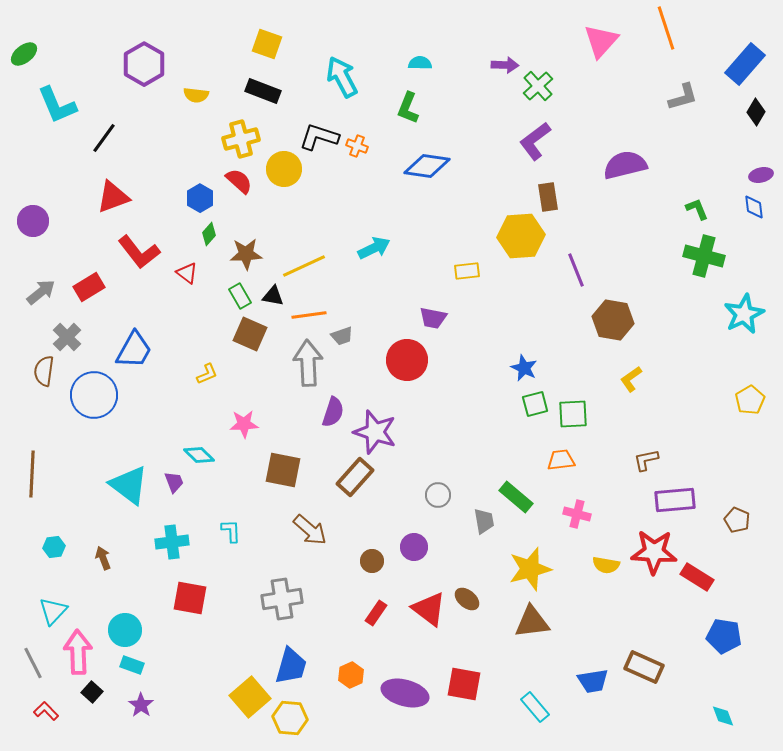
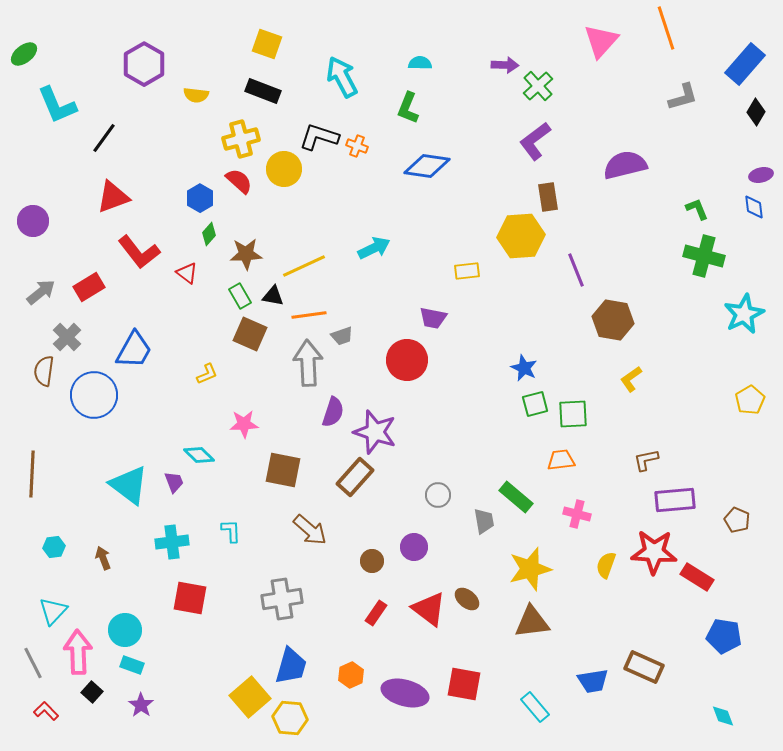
yellow semicircle at (606, 565): rotated 100 degrees clockwise
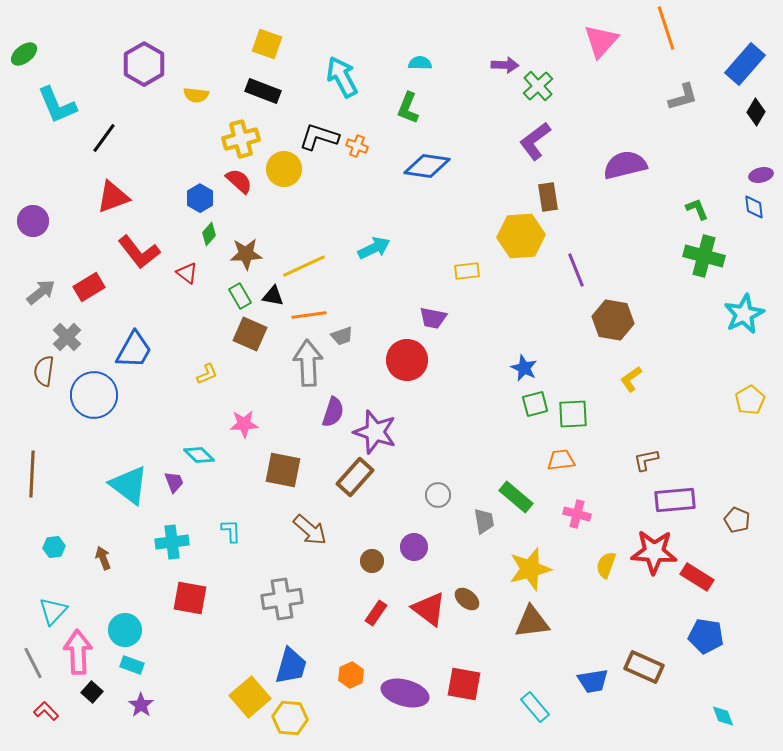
blue pentagon at (724, 636): moved 18 px left
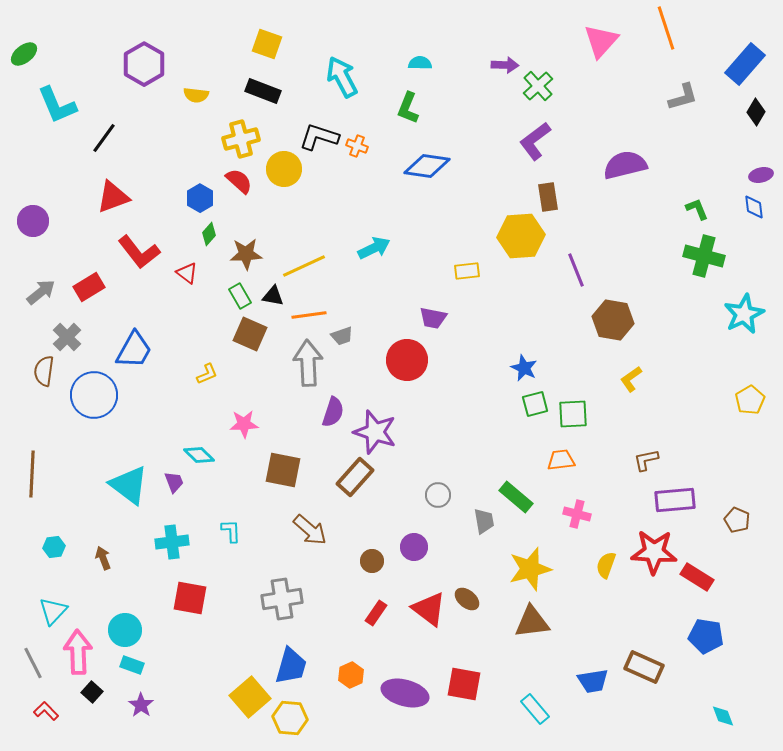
cyan rectangle at (535, 707): moved 2 px down
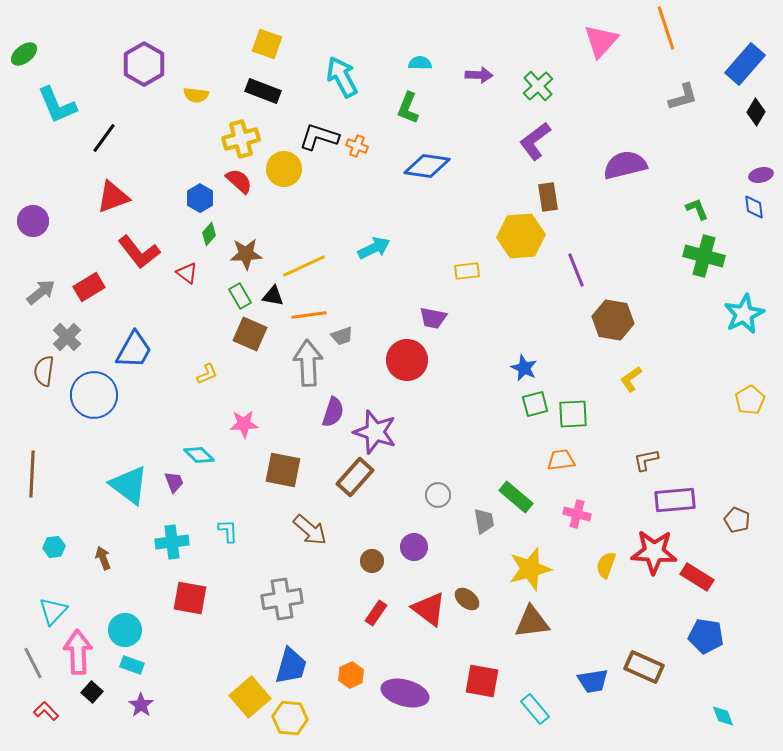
purple arrow at (505, 65): moved 26 px left, 10 px down
cyan L-shape at (231, 531): moved 3 px left
red square at (464, 684): moved 18 px right, 3 px up
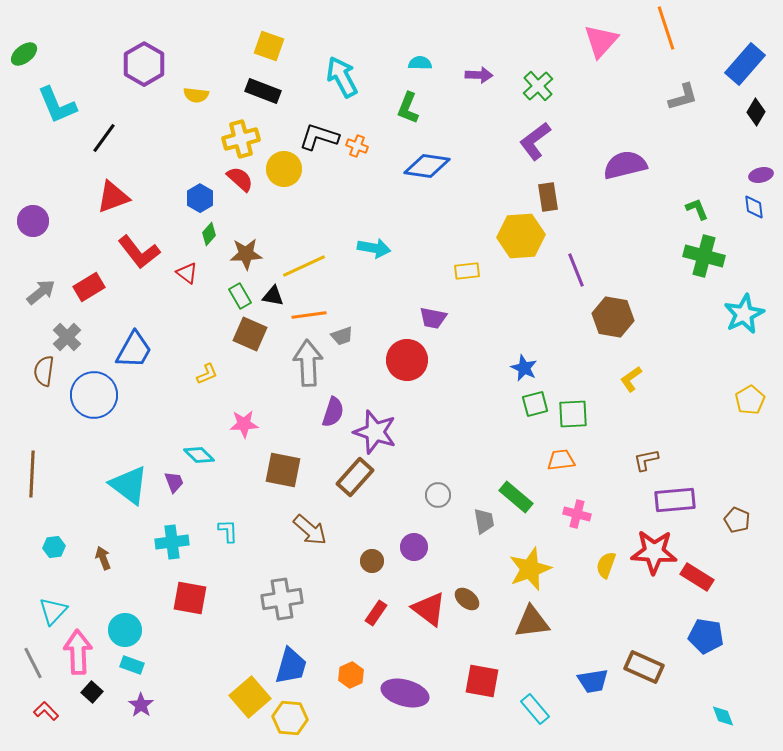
yellow square at (267, 44): moved 2 px right, 2 px down
red semicircle at (239, 181): moved 1 px right, 2 px up
cyan arrow at (374, 248): rotated 36 degrees clockwise
brown hexagon at (613, 320): moved 3 px up
yellow star at (530, 569): rotated 6 degrees counterclockwise
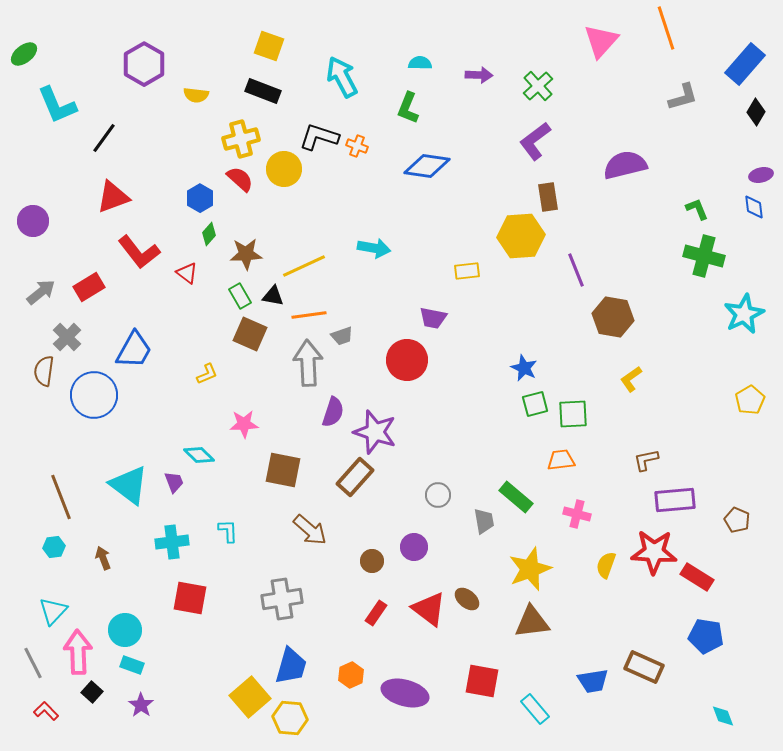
brown line at (32, 474): moved 29 px right, 23 px down; rotated 24 degrees counterclockwise
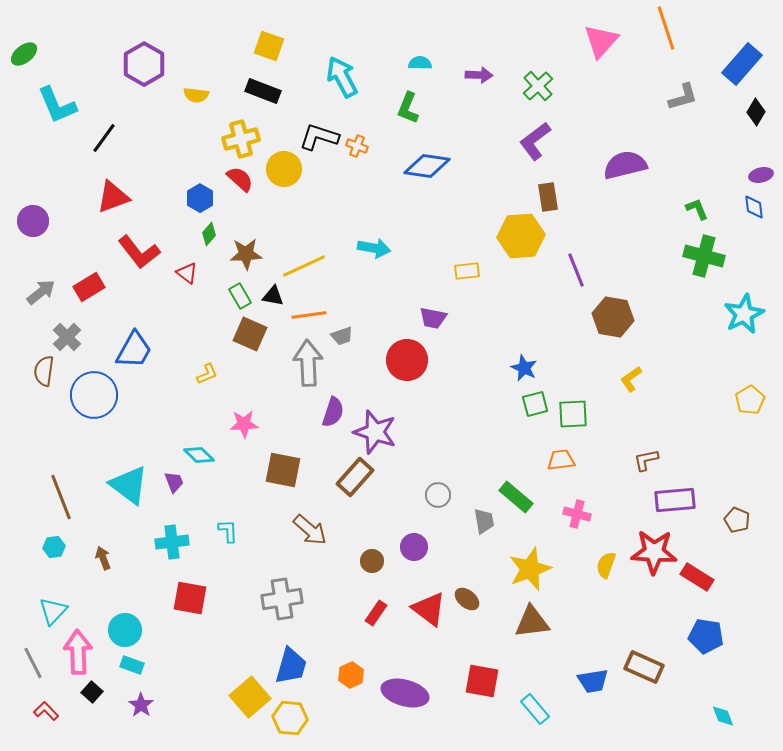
blue rectangle at (745, 64): moved 3 px left
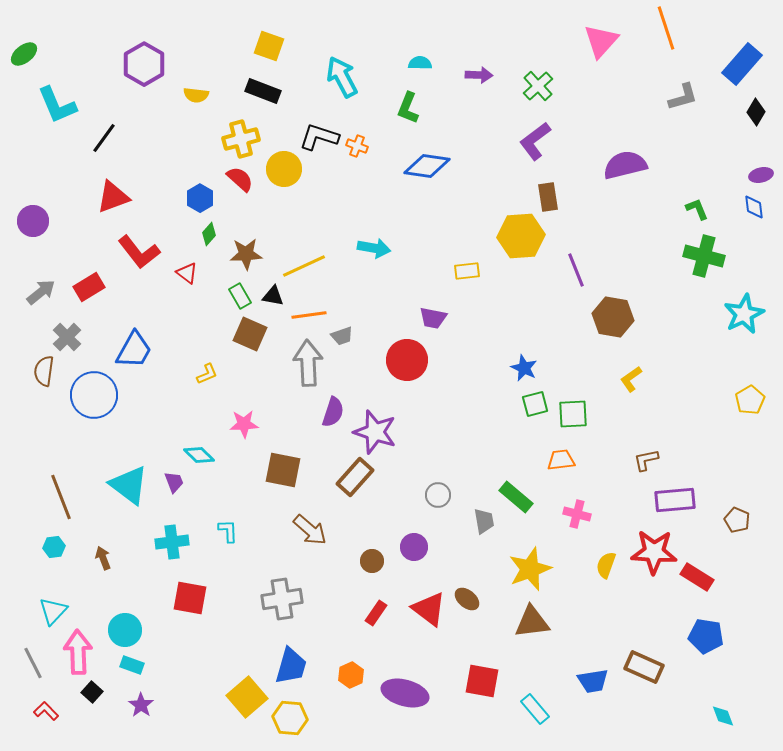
yellow square at (250, 697): moved 3 px left
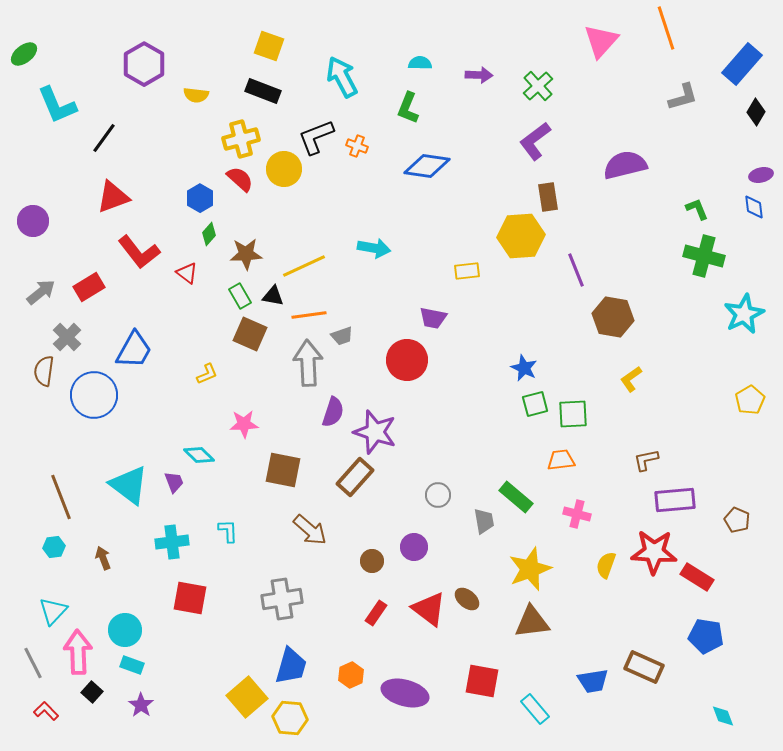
black L-shape at (319, 137): moved 3 px left; rotated 39 degrees counterclockwise
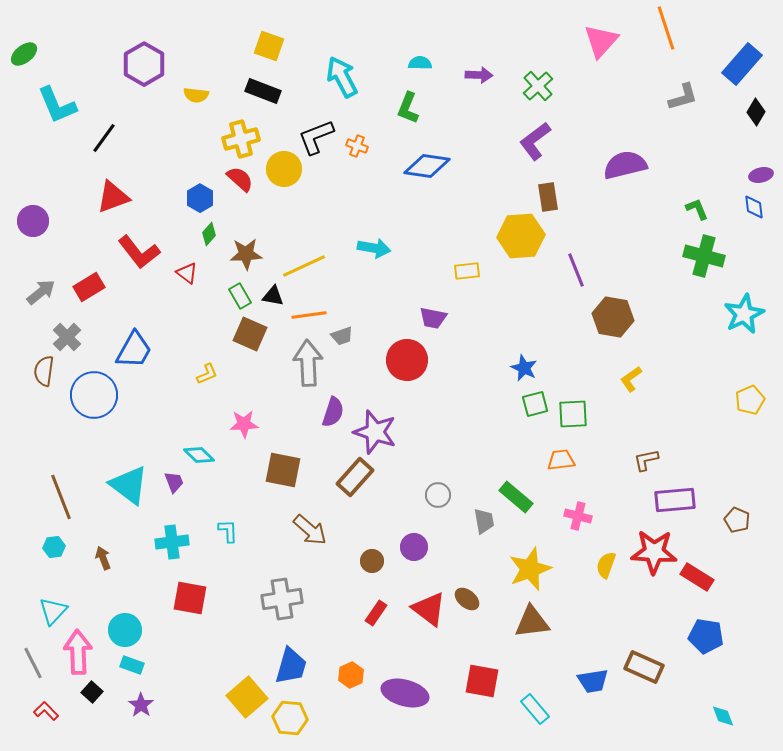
yellow pentagon at (750, 400): rotated 8 degrees clockwise
pink cross at (577, 514): moved 1 px right, 2 px down
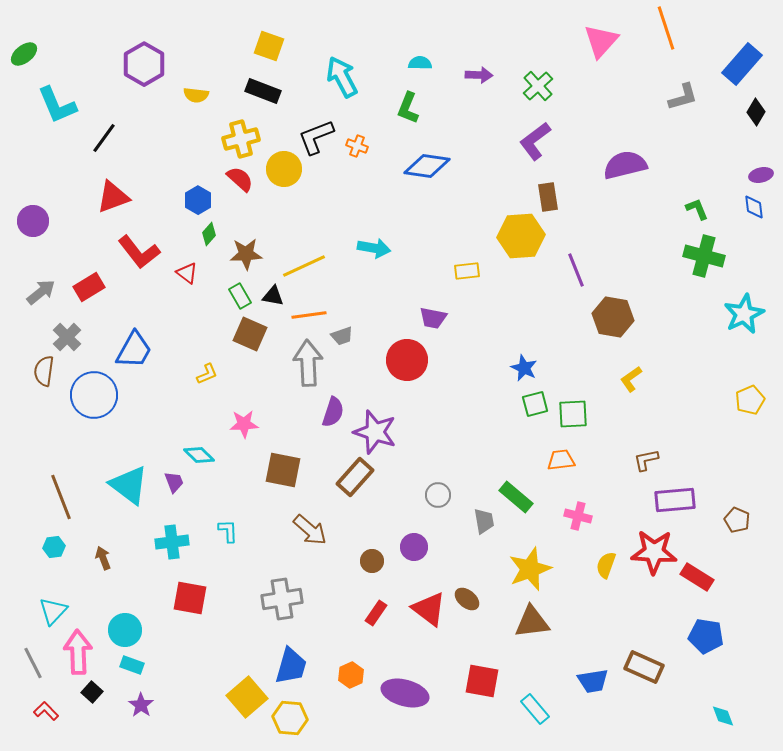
blue hexagon at (200, 198): moved 2 px left, 2 px down
